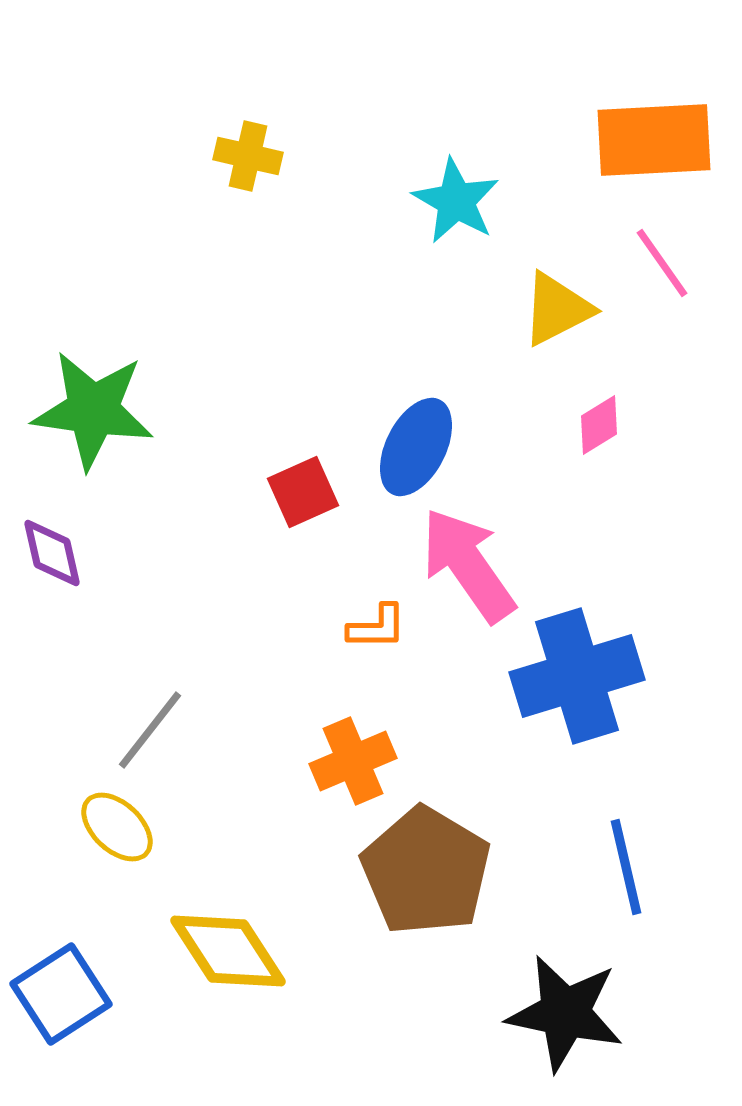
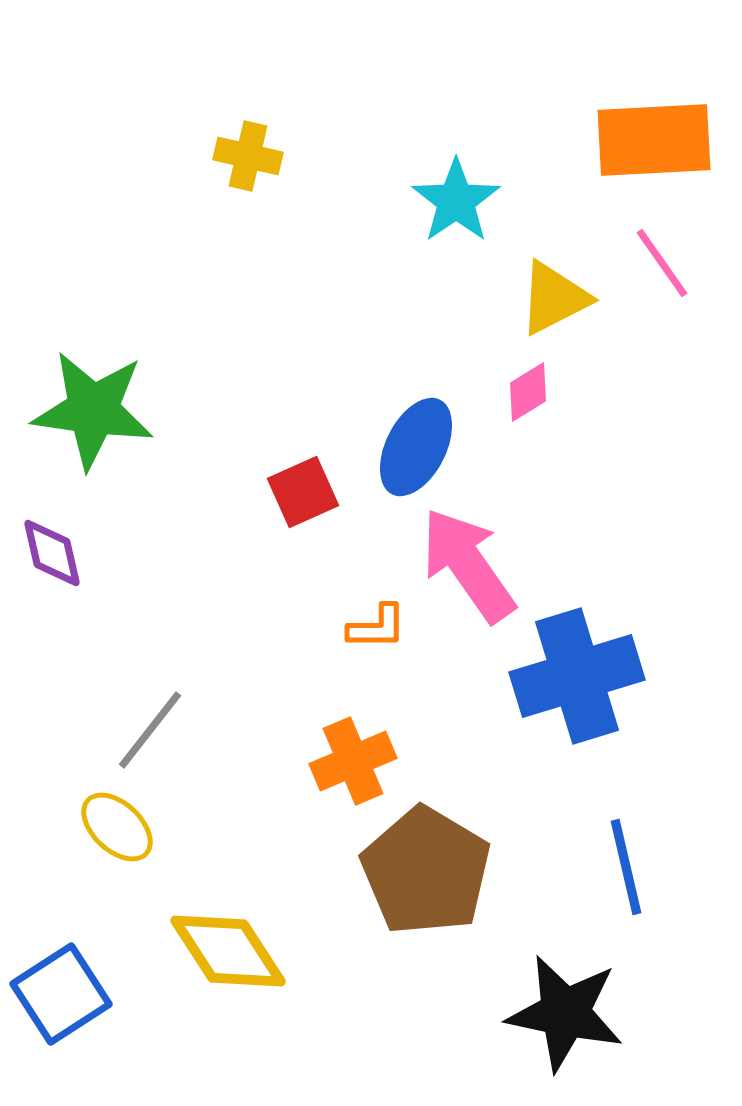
cyan star: rotated 8 degrees clockwise
yellow triangle: moved 3 px left, 11 px up
pink diamond: moved 71 px left, 33 px up
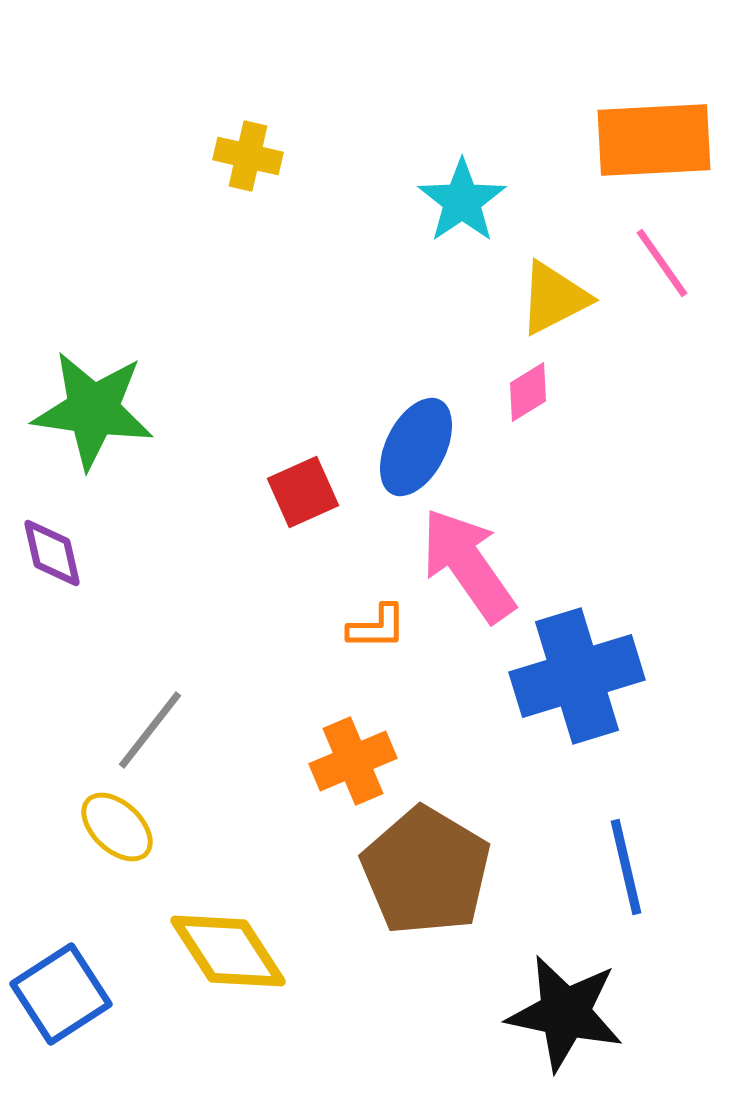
cyan star: moved 6 px right
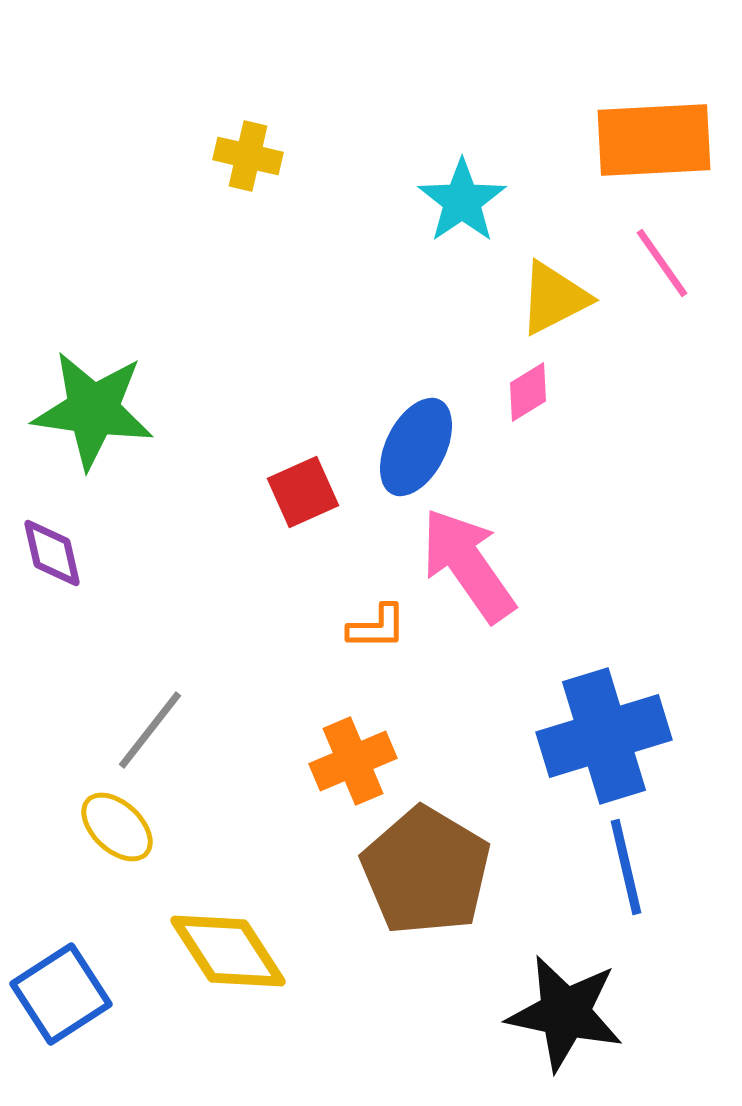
blue cross: moved 27 px right, 60 px down
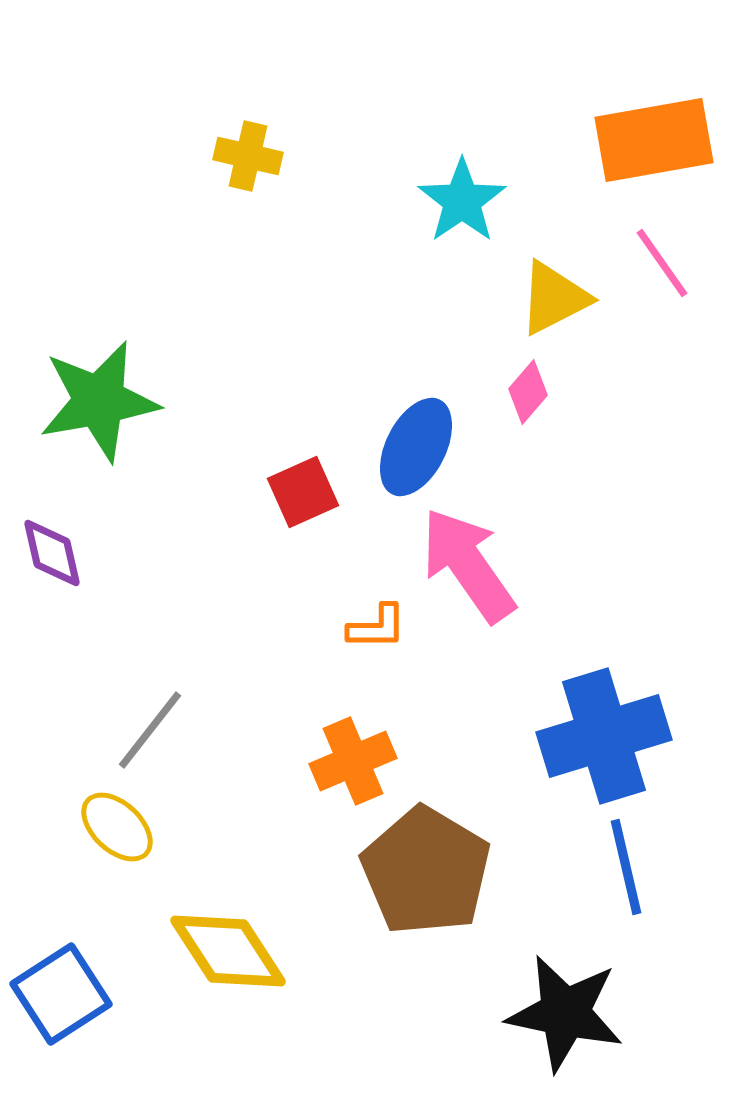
orange rectangle: rotated 7 degrees counterclockwise
pink diamond: rotated 18 degrees counterclockwise
green star: moved 6 px right, 9 px up; rotated 18 degrees counterclockwise
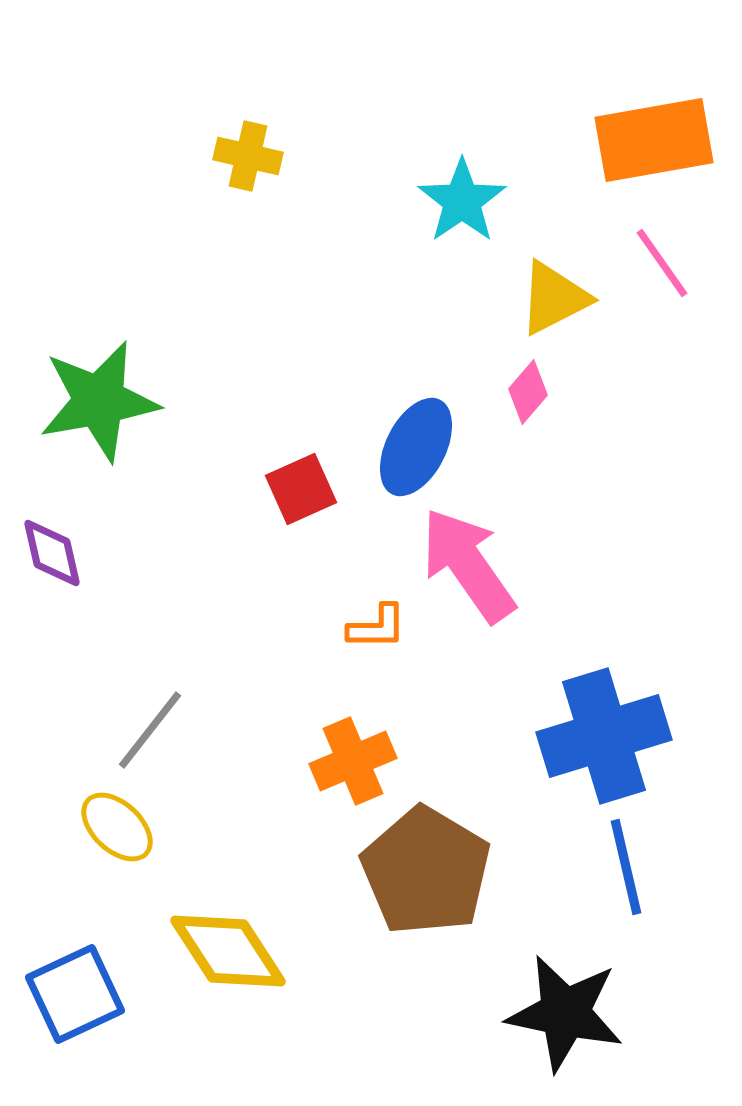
red square: moved 2 px left, 3 px up
blue square: moved 14 px right; rotated 8 degrees clockwise
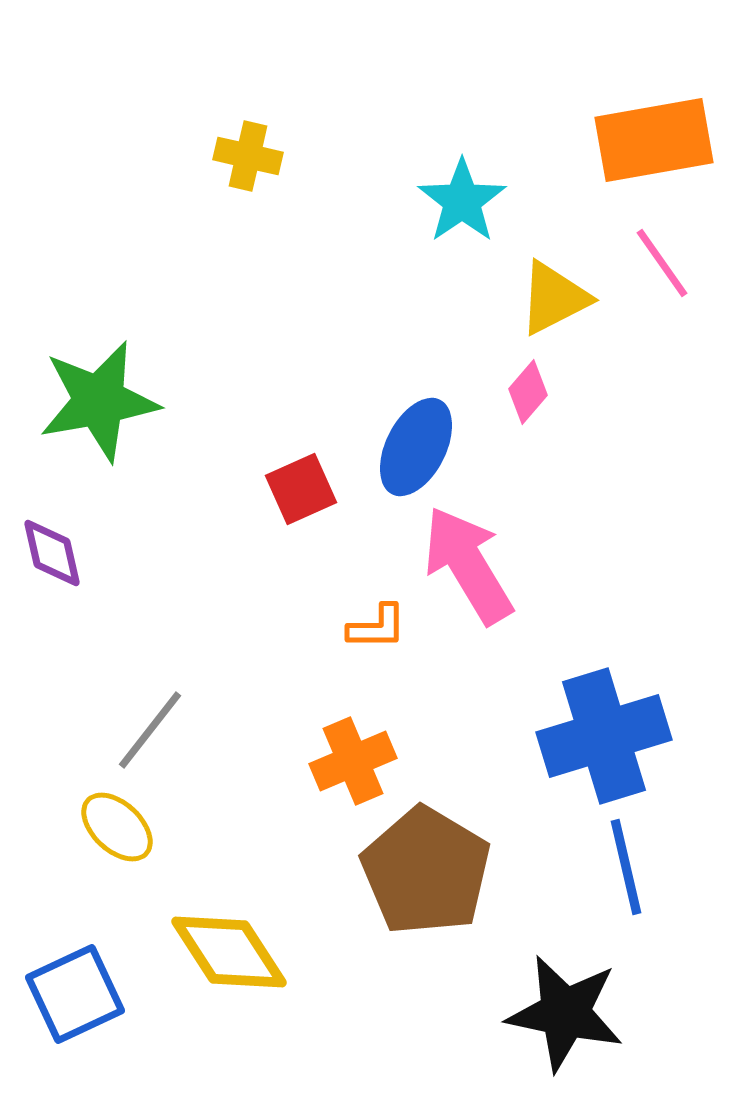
pink arrow: rotated 4 degrees clockwise
yellow diamond: moved 1 px right, 1 px down
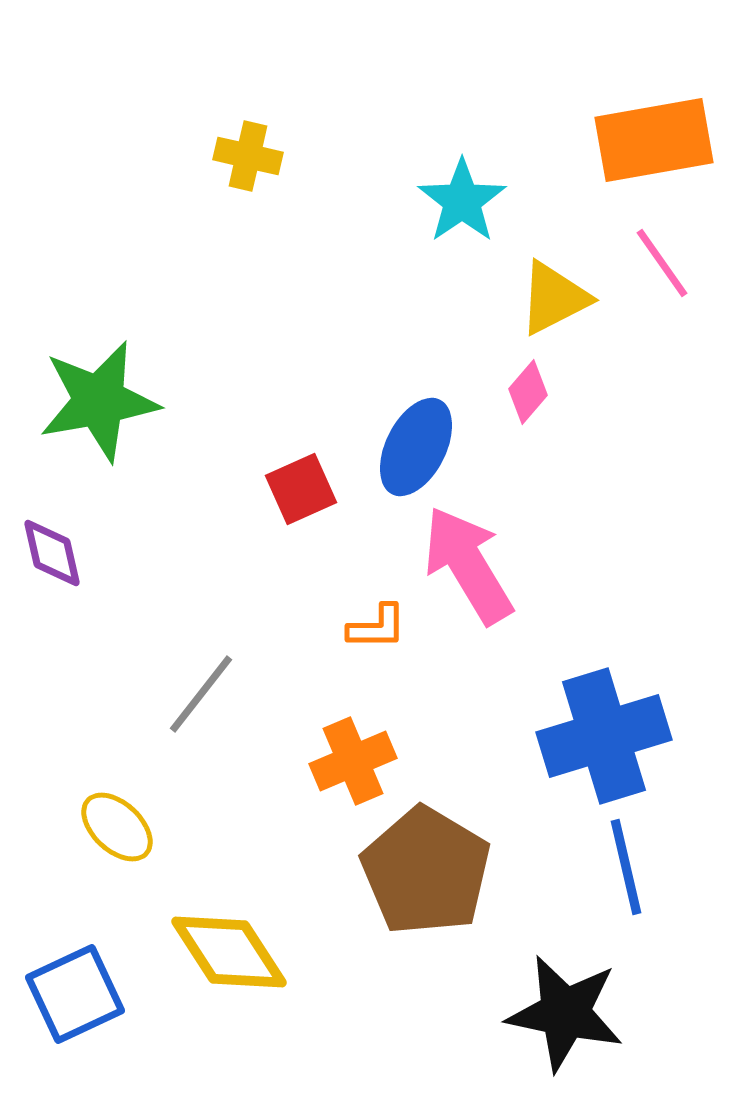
gray line: moved 51 px right, 36 px up
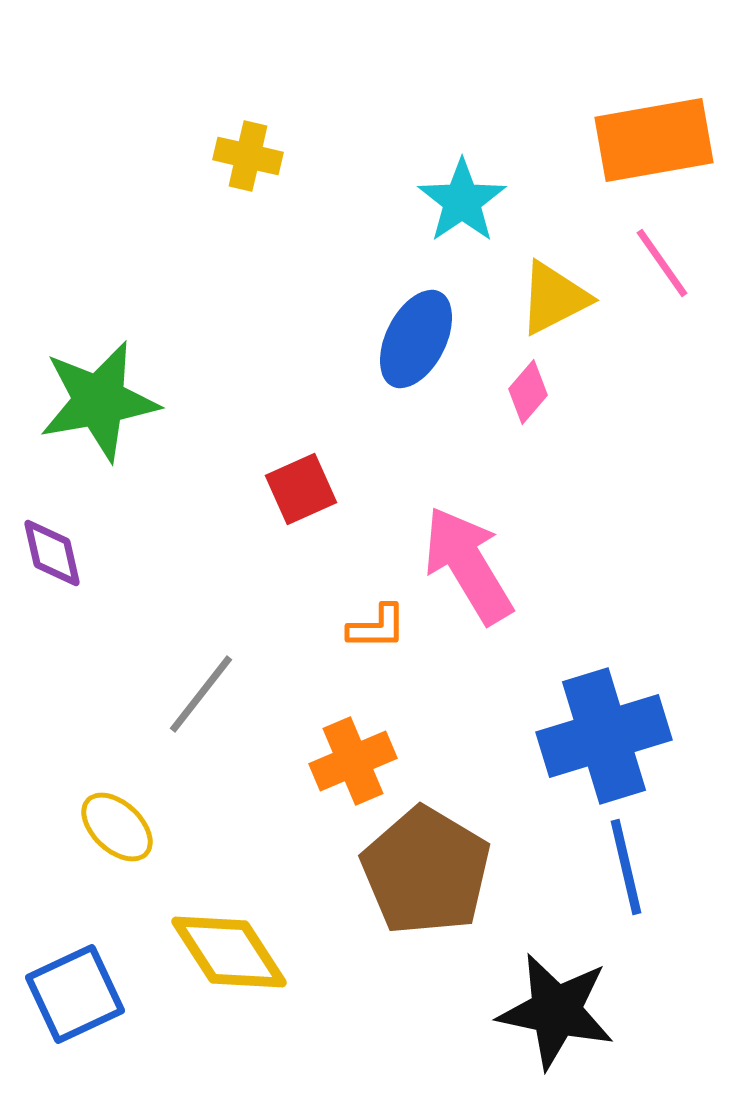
blue ellipse: moved 108 px up
black star: moved 9 px left, 2 px up
